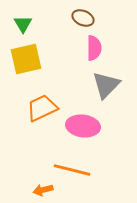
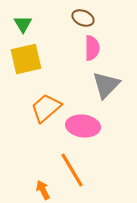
pink semicircle: moved 2 px left
orange trapezoid: moved 4 px right; rotated 16 degrees counterclockwise
orange line: rotated 45 degrees clockwise
orange arrow: rotated 78 degrees clockwise
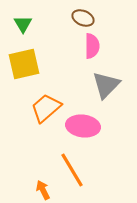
pink semicircle: moved 2 px up
yellow square: moved 2 px left, 5 px down
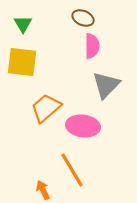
yellow square: moved 2 px left, 2 px up; rotated 20 degrees clockwise
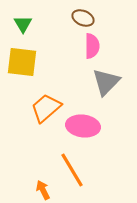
gray triangle: moved 3 px up
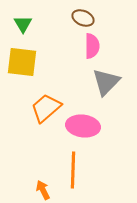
orange line: moved 1 px right; rotated 33 degrees clockwise
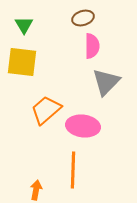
brown ellipse: rotated 40 degrees counterclockwise
green triangle: moved 1 px right, 1 px down
orange trapezoid: moved 2 px down
orange arrow: moved 7 px left; rotated 36 degrees clockwise
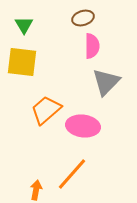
orange line: moved 1 px left, 4 px down; rotated 39 degrees clockwise
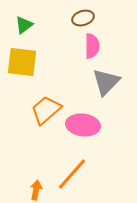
green triangle: rotated 24 degrees clockwise
pink ellipse: moved 1 px up
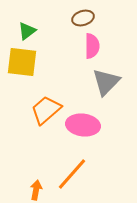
green triangle: moved 3 px right, 6 px down
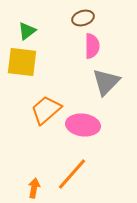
orange arrow: moved 2 px left, 2 px up
